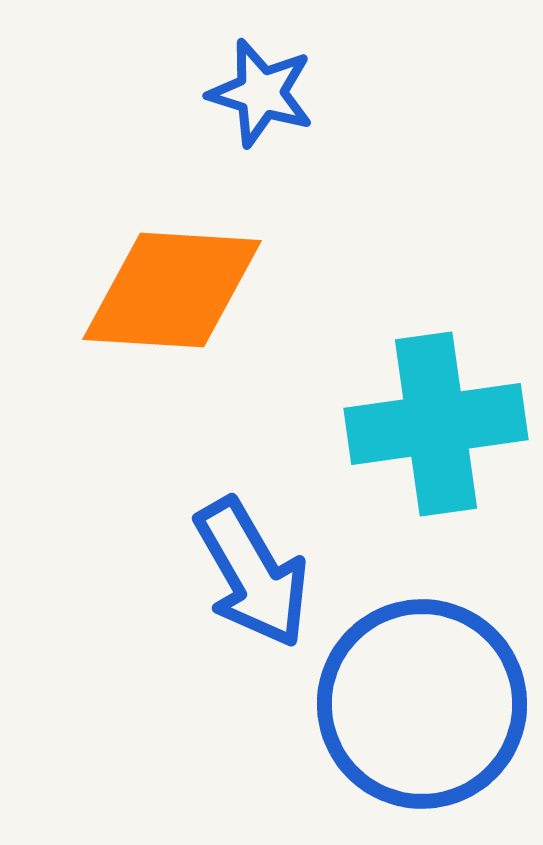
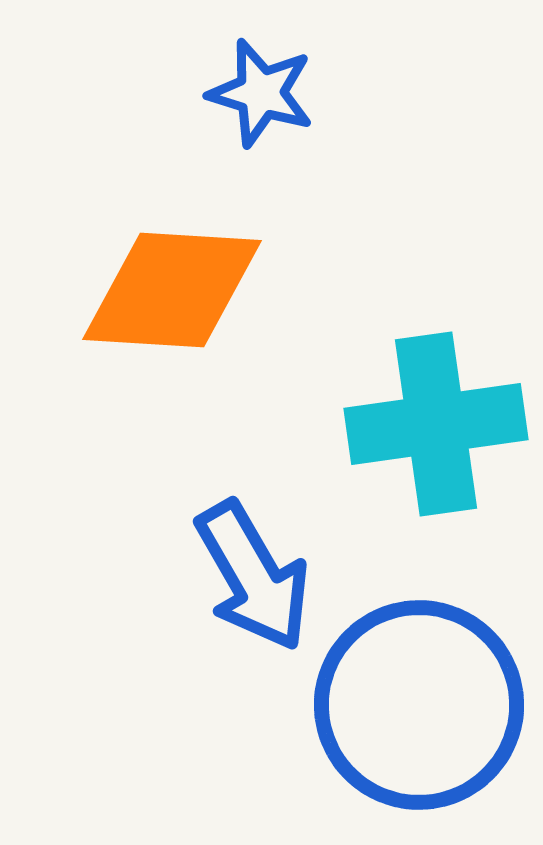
blue arrow: moved 1 px right, 3 px down
blue circle: moved 3 px left, 1 px down
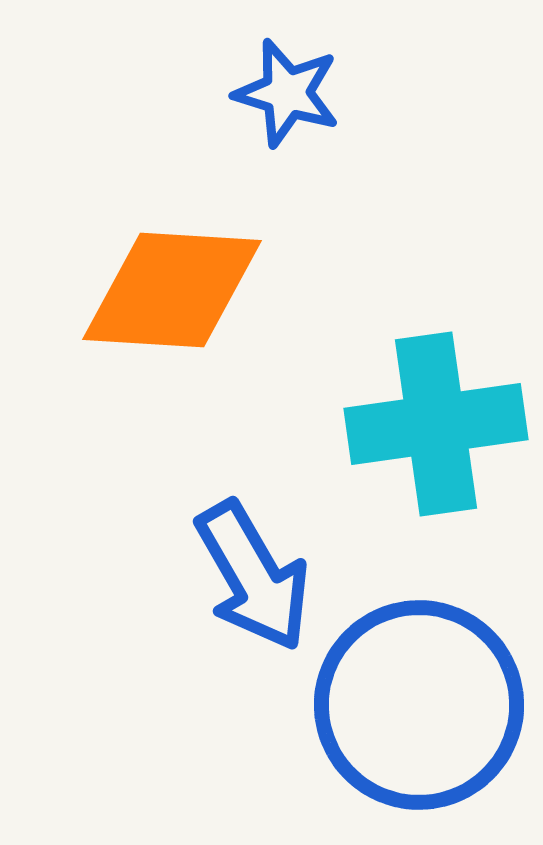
blue star: moved 26 px right
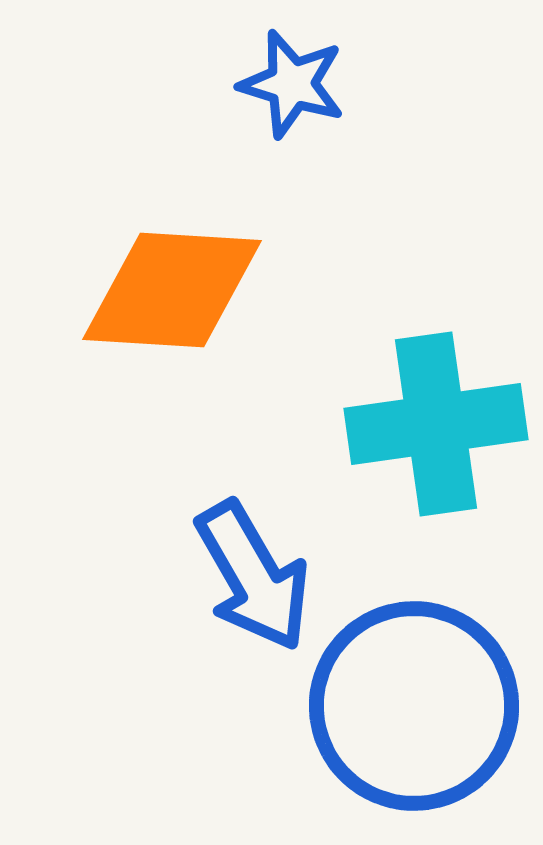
blue star: moved 5 px right, 9 px up
blue circle: moved 5 px left, 1 px down
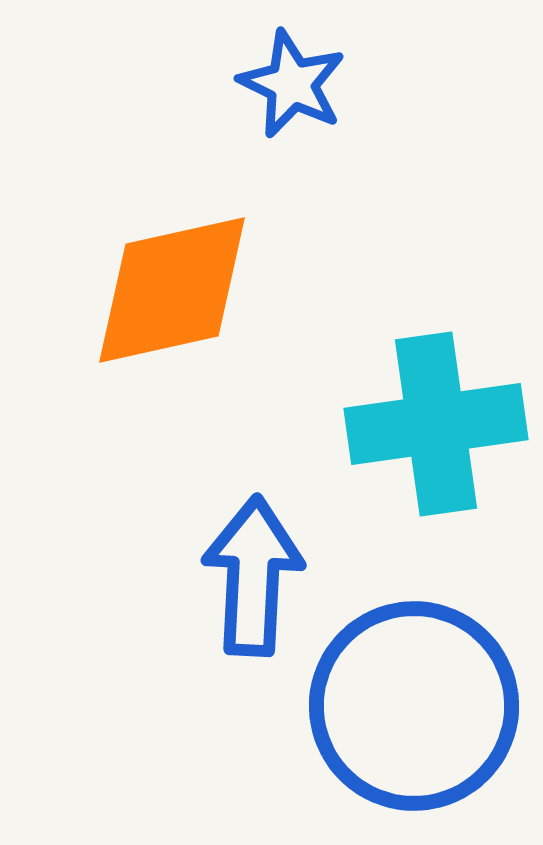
blue star: rotated 9 degrees clockwise
orange diamond: rotated 16 degrees counterclockwise
blue arrow: rotated 147 degrees counterclockwise
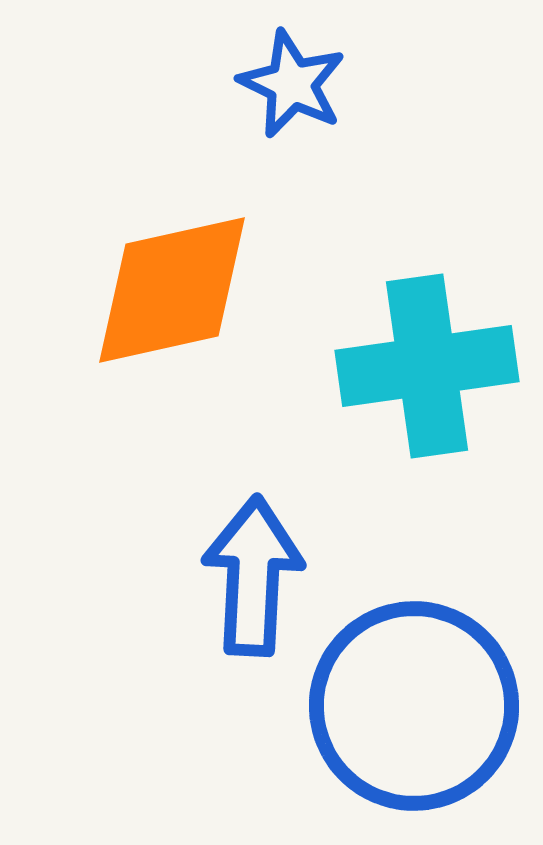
cyan cross: moved 9 px left, 58 px up
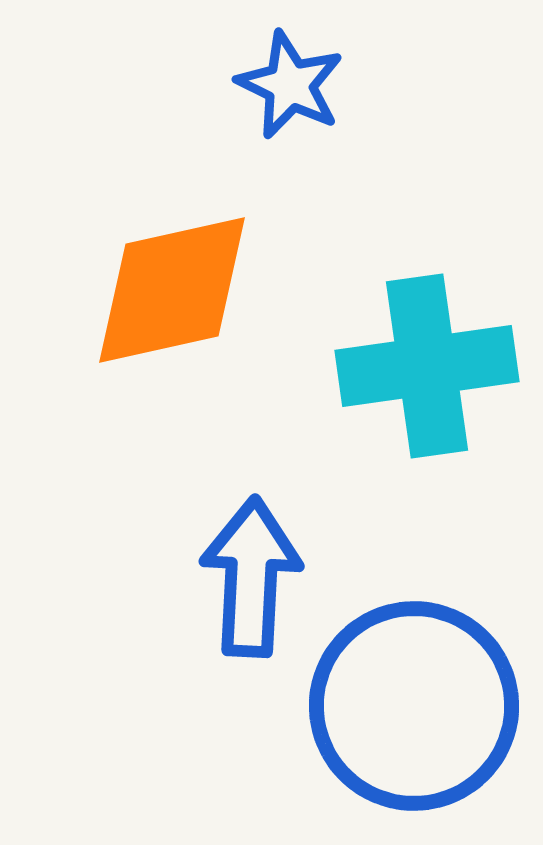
blue star: moved 2 px left, 1 px down
blue arrow: moved 2 px left, 1 px down
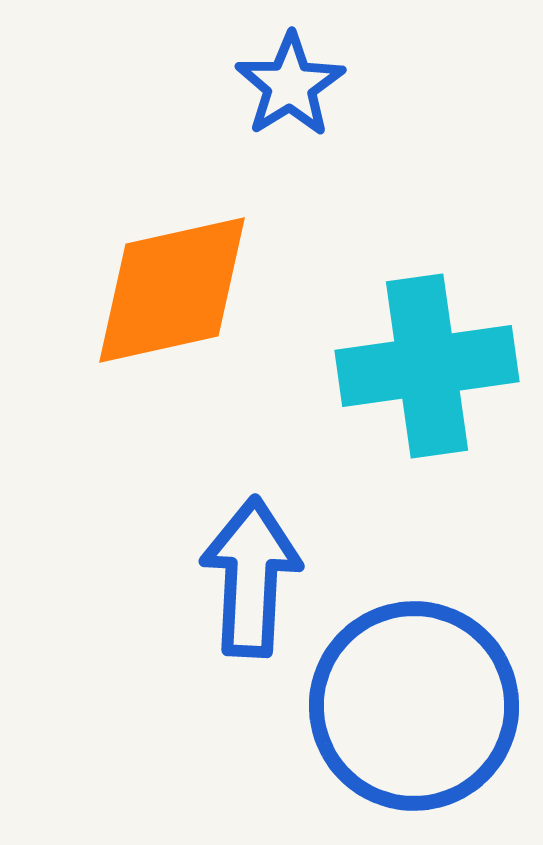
blue star: rotated 14 degrees clockwise
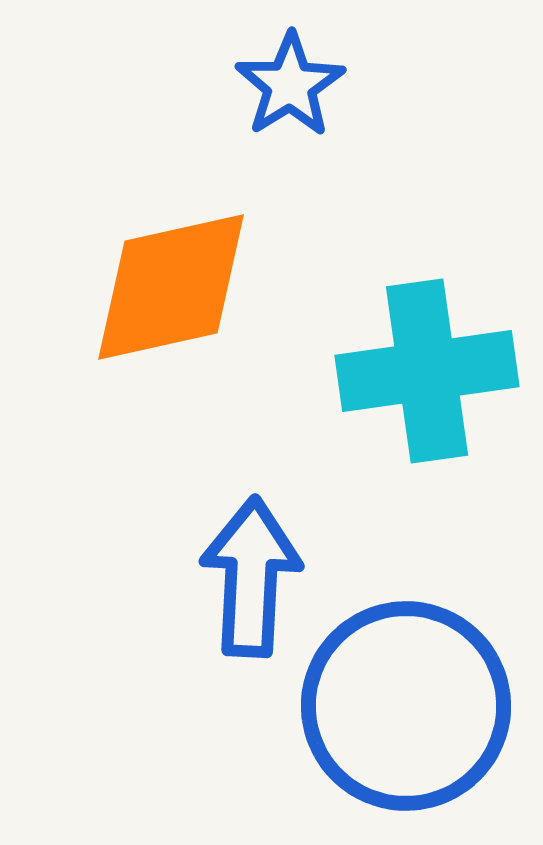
orange diamond: moved 1 px left, 3 px up
cyan cross: moved 5 px down
blue circle: moved 8 px left
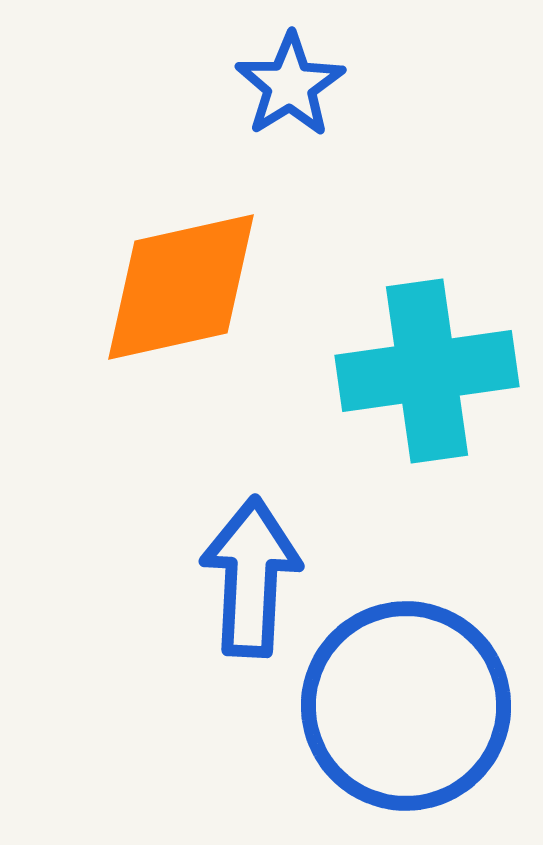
orange diamond: moved 10 px right
